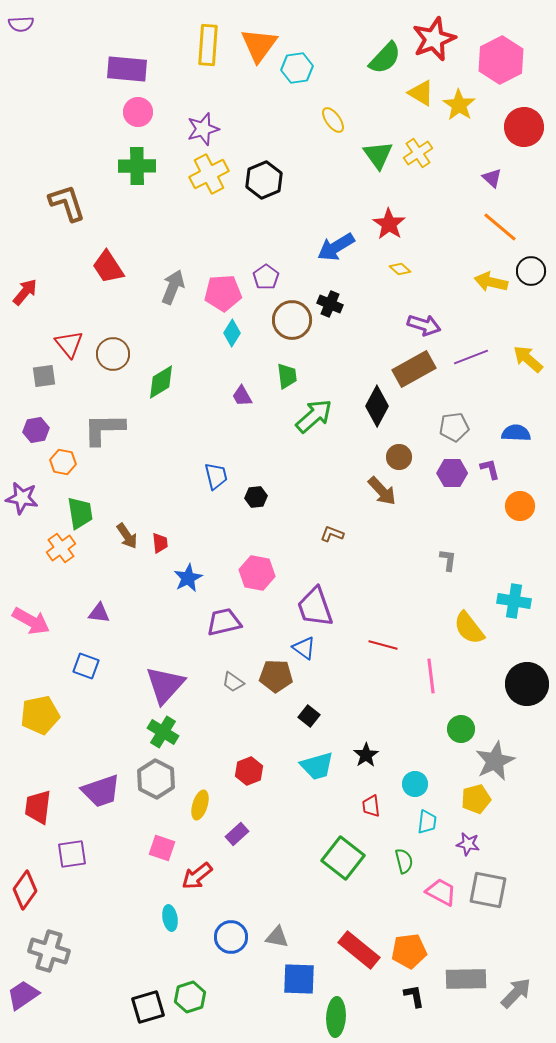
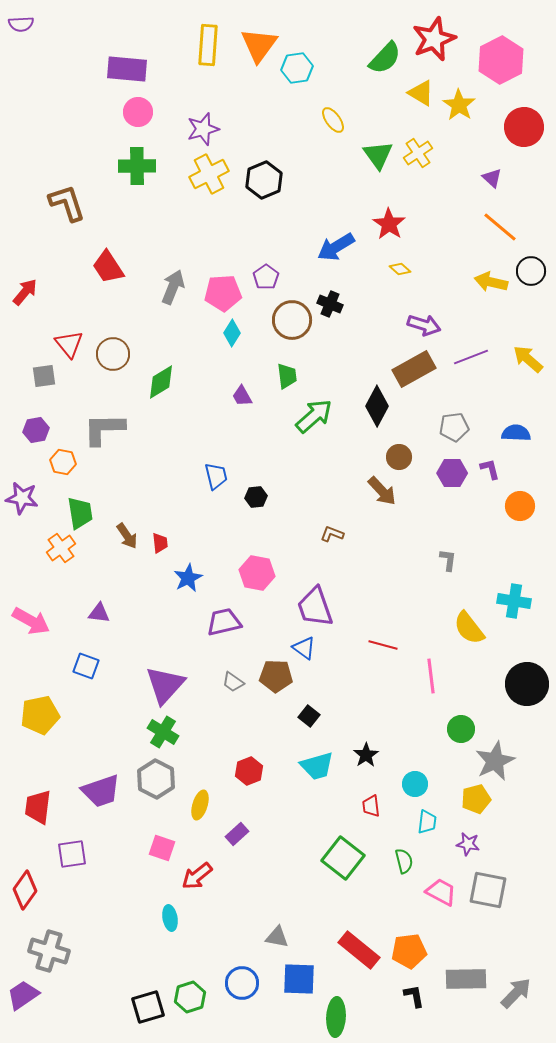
blue circle at (231, 937): moved 11 px right, 46 px down
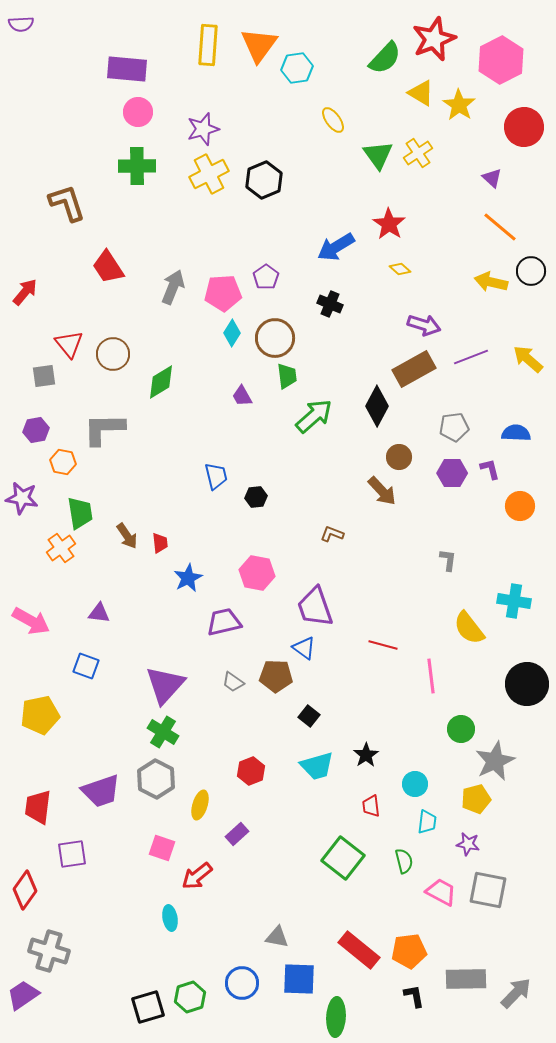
brown circle at (292, 320): moved 17 px left, 18 px down
red hexagon at (249, 771): moved 2 px right
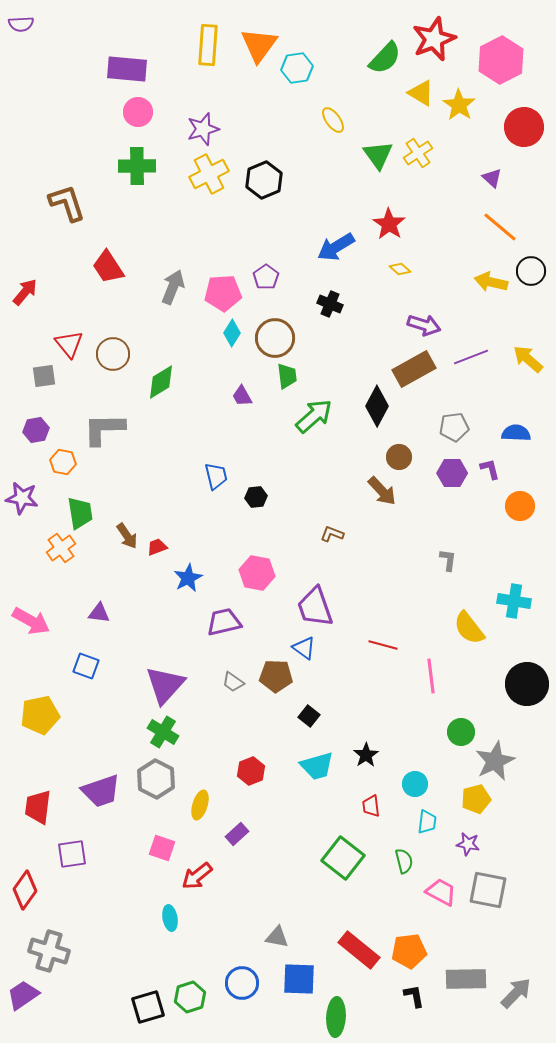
red trapezoid at (160, 543): moved 3 px left, 4 px down; rotated 105 degrees counterclockwise
green circle at (461, 729): moved 3 px down
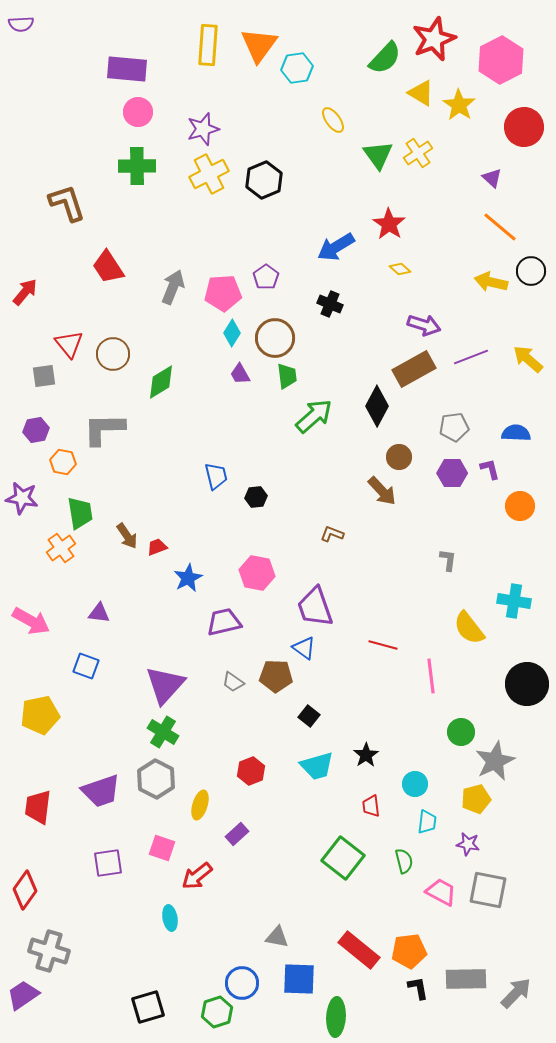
purple trapezoid at (242, 396): moved 2 px left, 22 px up
purple square at (72, 854): moved 36 px right, 9 px down
black L-shape at (414, 996): moved 4 px right, 8 px up
green hexagon at (190, 997): moved 27 px right, 15 px down
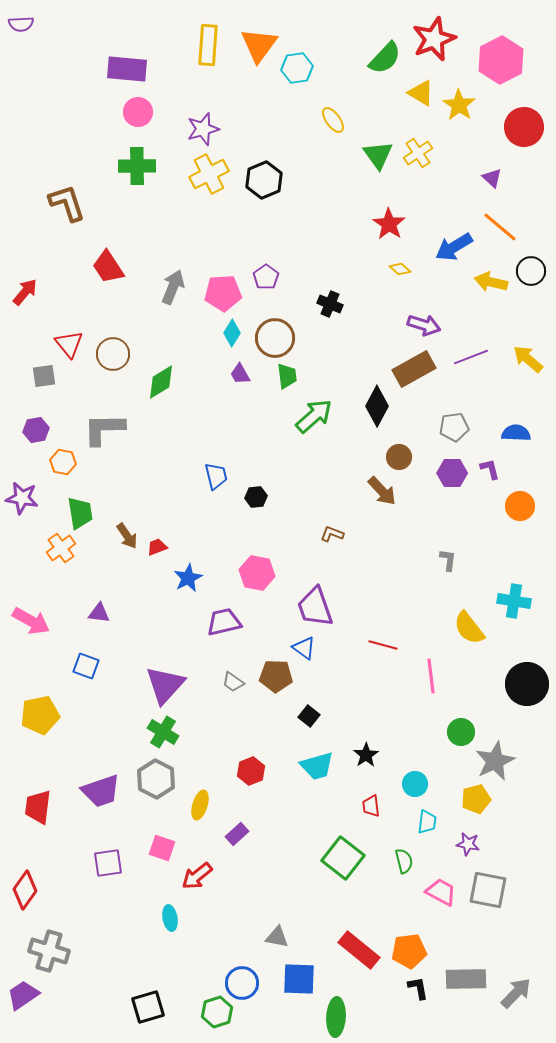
blue arrow at (336, 247): moved 118 px right
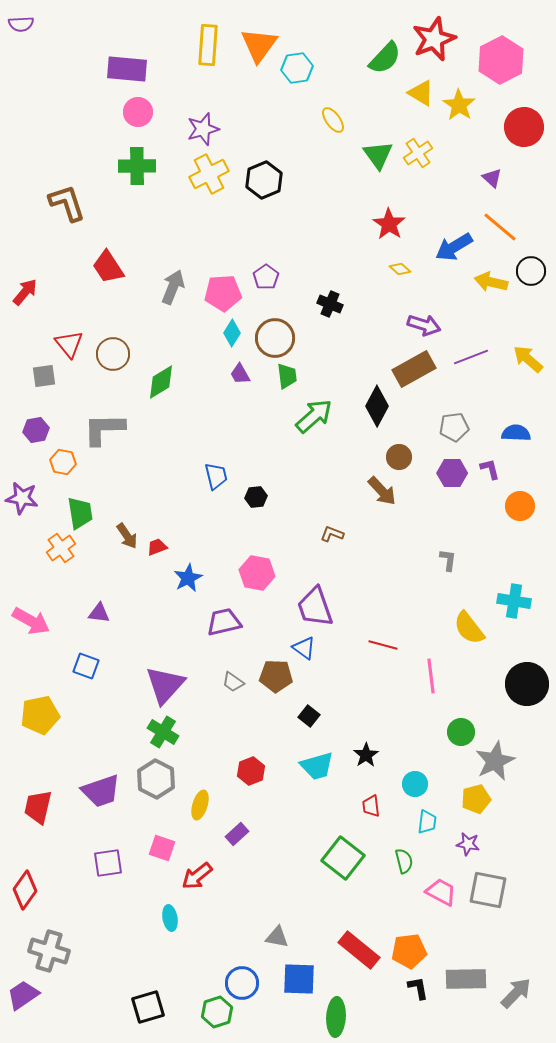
red trapezoid at (38, 807): rotated 6 degrees clockwise
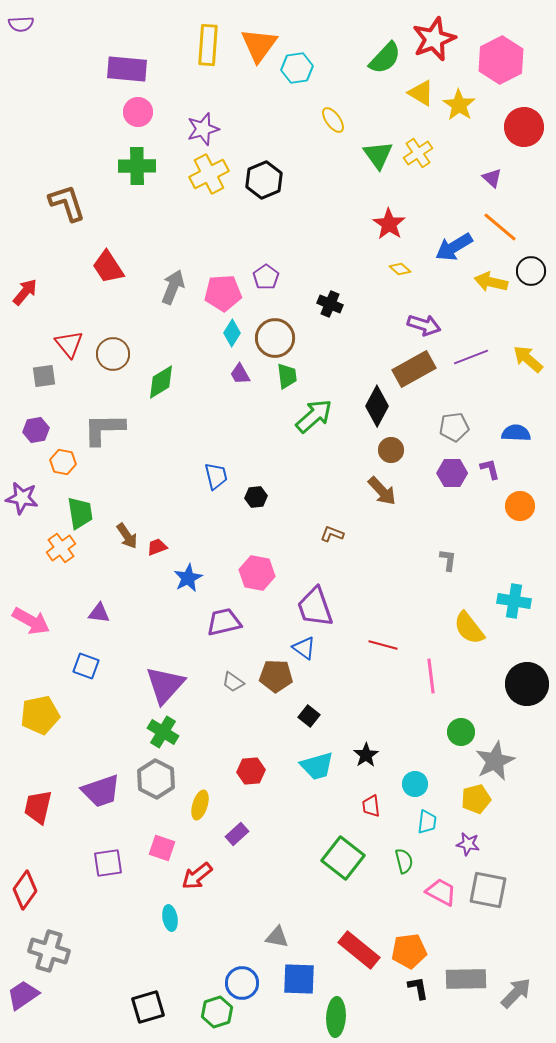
brown circle at (399, 457): moved 8 px left, 7 px up
red hexagon at (251, 771): rotated 16 degrees clockwise
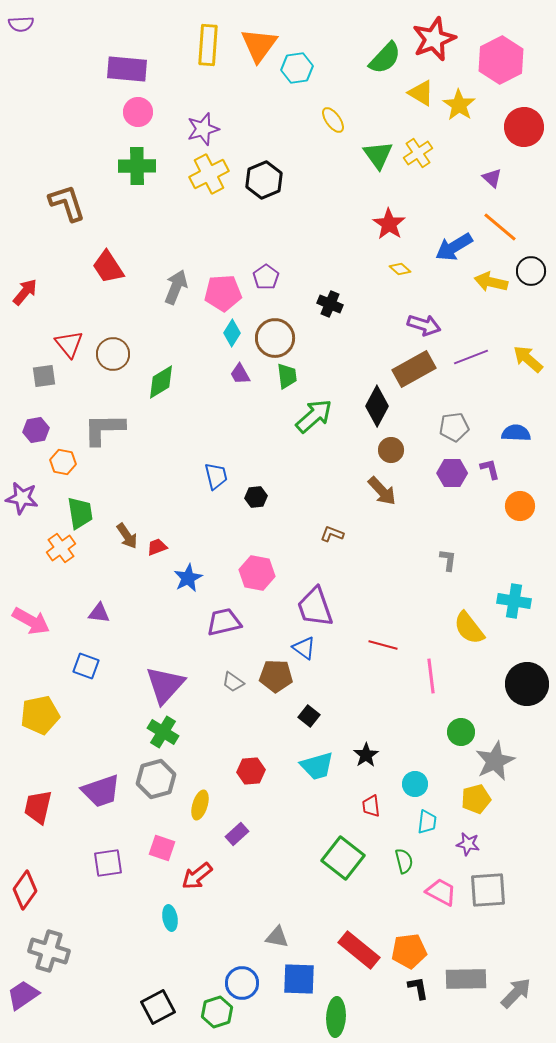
gray arrow at (173, 287): moved 3 px right
gray hexagon at (156, 779): rotated 18 degrees clockwise
gray square at (488, 890): rotated 15 degrees counterclockwise
black square at (148, 1007): moved 10 px right; rotated 12 degrees counterclockwise
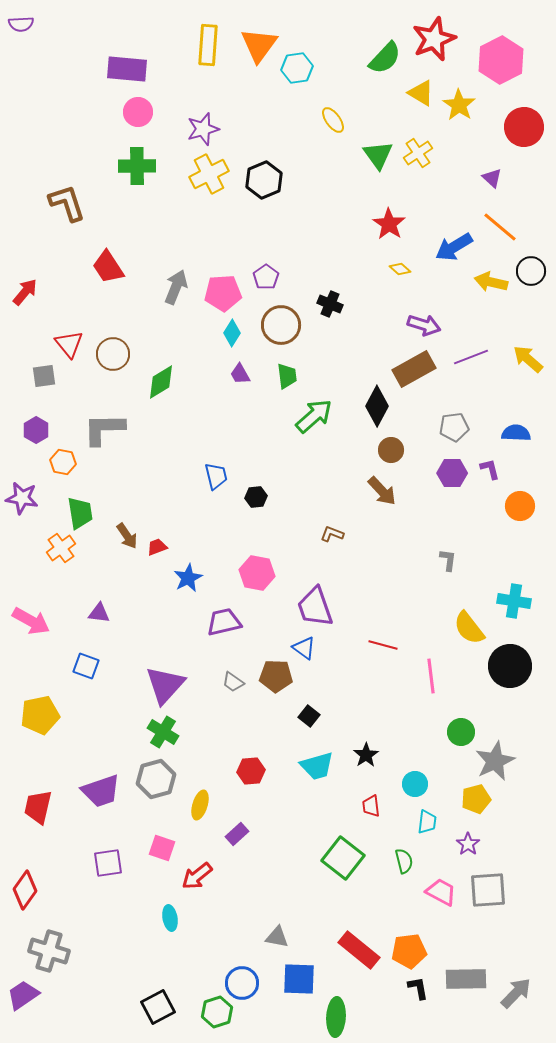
brown circle at (275, 338): moved 6 px right, 13 px up
purple hexagon at (36, 430): rotated 20 degrees counterclockwise
black circle at (527, 684): moved 17 px left, 18 px up
purple star at (468, 844): rotated 25 degrees clockwise
